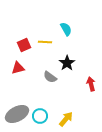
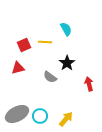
red arrow: moved 2 px left
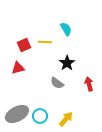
gray semicircle: moved 7 px right, 6 px down
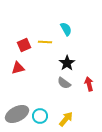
gray semicircle: moved 7 px right
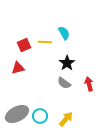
cyan semicircle: moved 2 px left, 4 px down
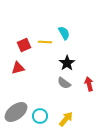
gray ellipse: moved 1 px left, 2 px up; rotated 10 degrees counterclockwise
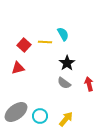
cyan semicircle: moved 1 px left, 1 px down
red square: rotated 24 degrees counterclockwise
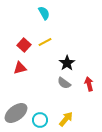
cyan semicircle: moved 19 px left, 21 px up
yellow line: rotated 32 degrees counterclockwise
red triangle: moved 2 px right
gray ellipse: moved 1 px down
cyan circle: moved 4 px down
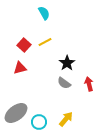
cyan circle: moved 1 px left, 2 px down
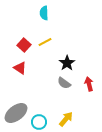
cyan semicircle: rotated 152 degrees counterclockwise
red triangle: rotated 48 degrees clockwise
